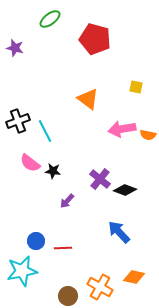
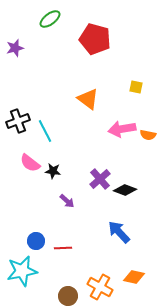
purple star: rotated 30 degrees counterclockwise
purple cross: rotated 10 degrees clockwise
purple arrow: rotated 91 degrees counterclockwise
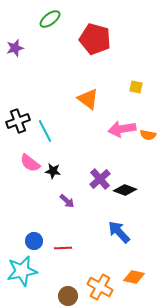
blue circle: moved 2 px left
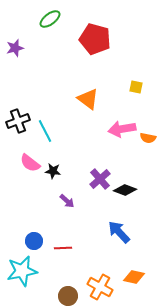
orange semicircle: moved 3 px down
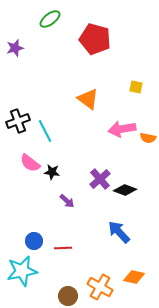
black star: moved 1 px left, 1 px down
